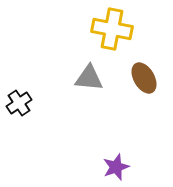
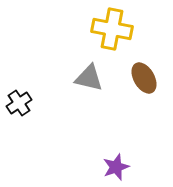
gray triangle: rotated 8 degrees clockwise
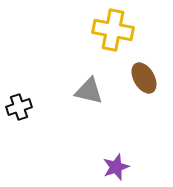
yellow cross: moved 1 px right, 1 px down
gray triangle: moved 13 px down
black cross: moved 4 px down; rotated 15 degrees clockwise
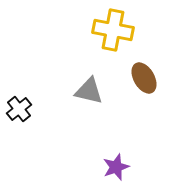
black cross: moved 2 px down; rotated 20 degrees counterclockwise
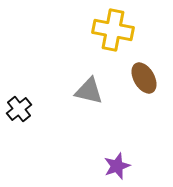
purple star: moved 1 px right, 1 px up
